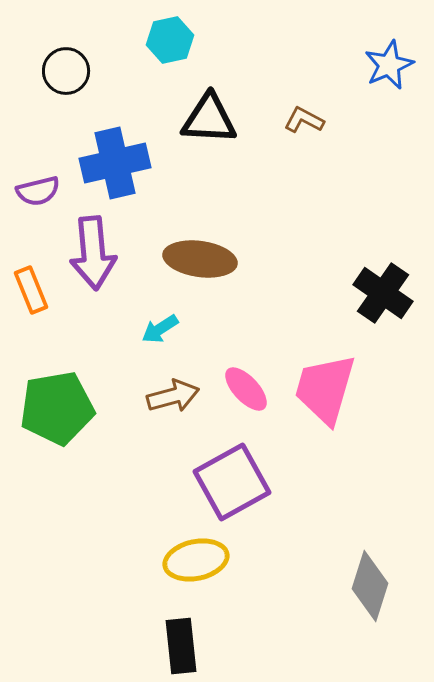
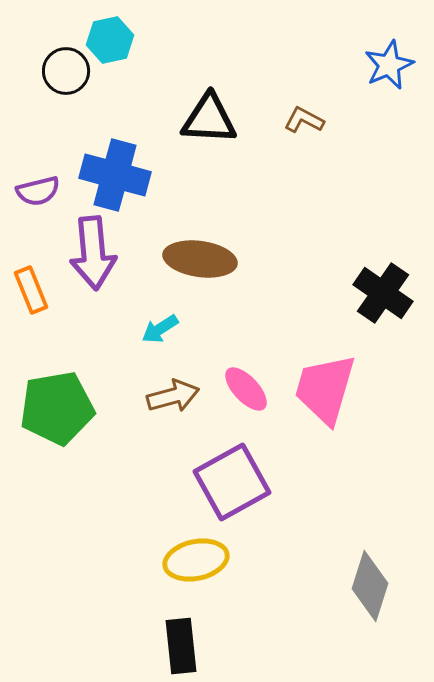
cyan hexagon: moved 60 px left
blue cross: moved 12 px down; rotated 28 degrees clockwise
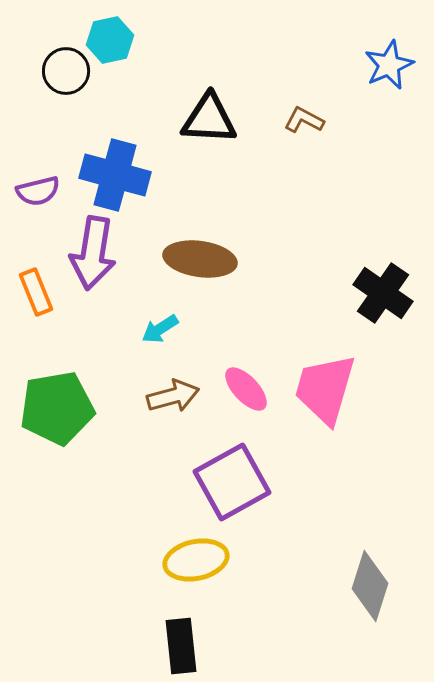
purple arrow: rotated 14 degrees clockwise
orange rectangle: moved 5 px right, 2 px down
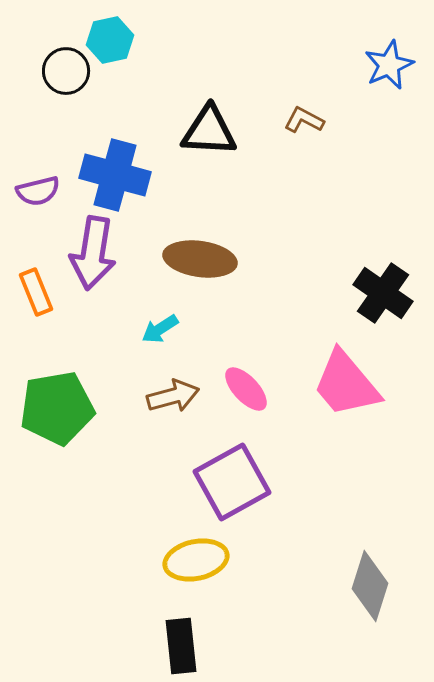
black triangle: moved 12 px down
pink trapezoid: moved 21 px right, 5 px up; rotated 56 degrees counterclockwise
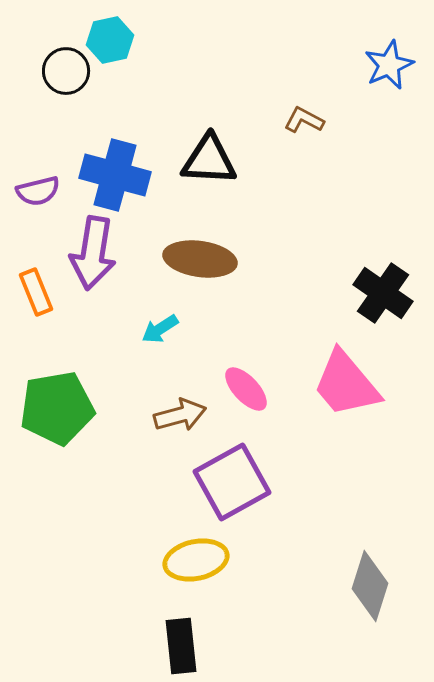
black triangle: moved 29 px down
brown arrow: moved 7 px right, 19 px down
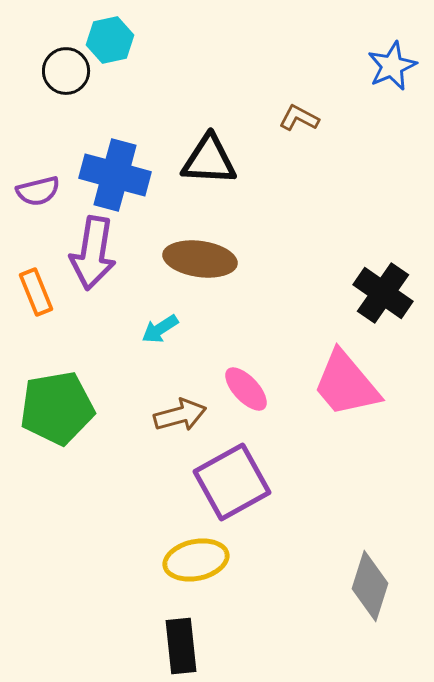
blue star: moved 3 px right, 1 px down
brown L-shape: moved 5 px left, 2 px up
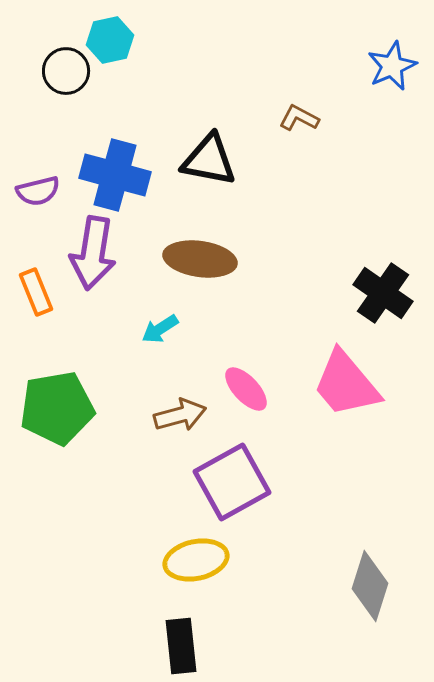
black triangle: rotated 8 degrees clockwise
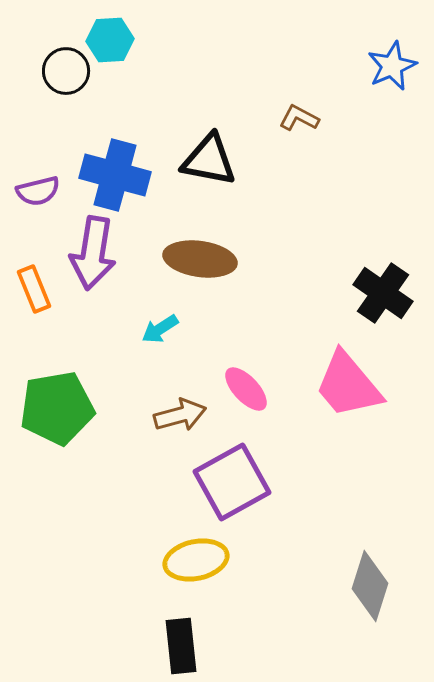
cyan hexagon: rotated 9 degrees clockwise
orange rectangle: moved 2 px left, 3 px up
pink trapezoid: moved 2 px right, 1 px down
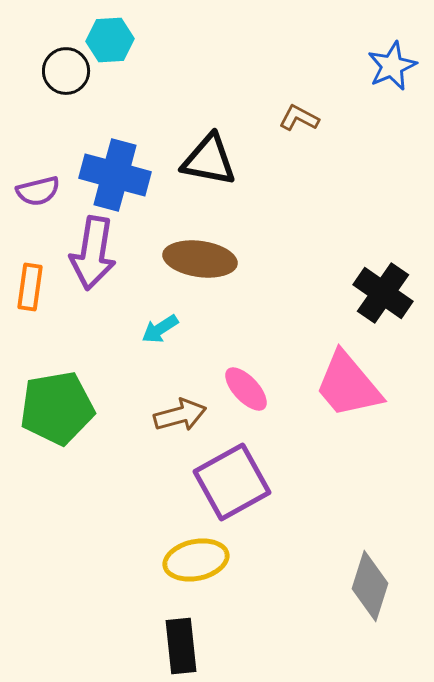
orange rectangle: moved 4 px left, 2 px up; rotated 30 degrees clockwise
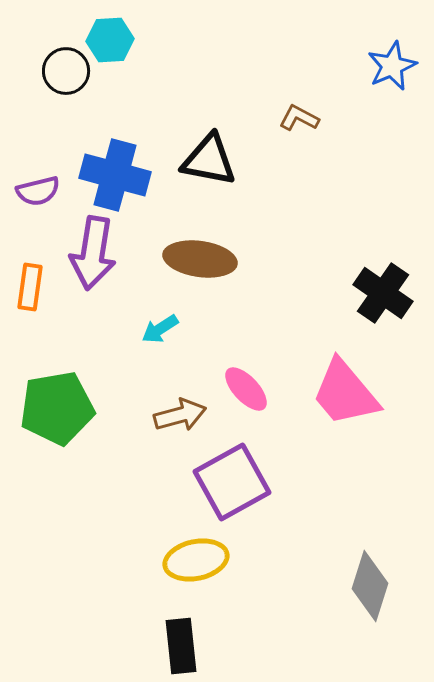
pink trapezoid: moved 3 px left, 8 px down
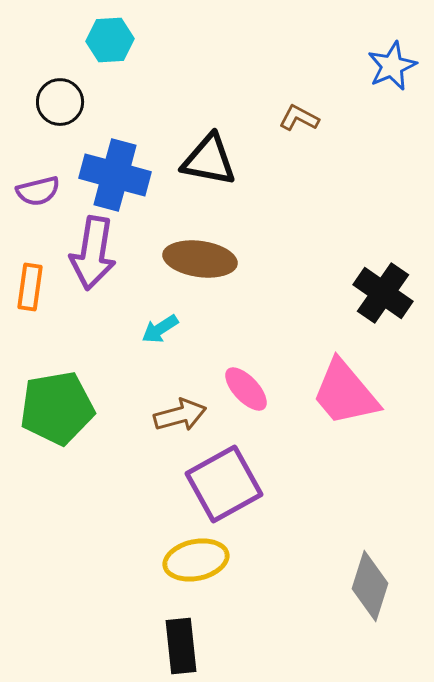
black circle: moved 6 px left, 31 px down
purple square: moved 8 px left, 2 px down
